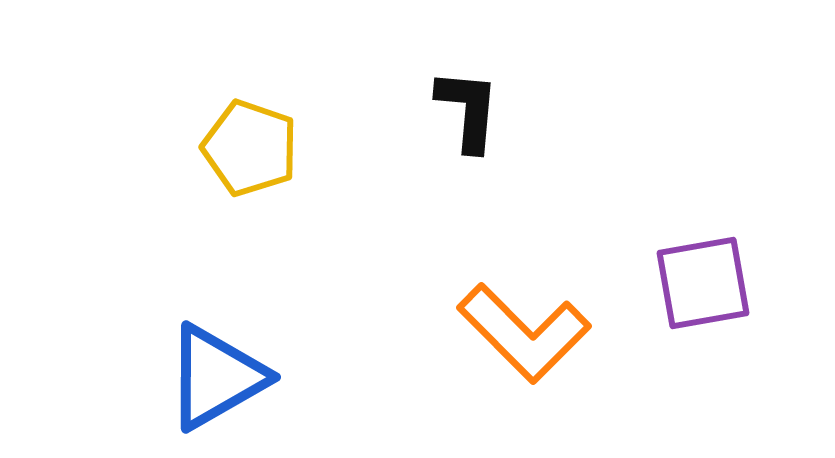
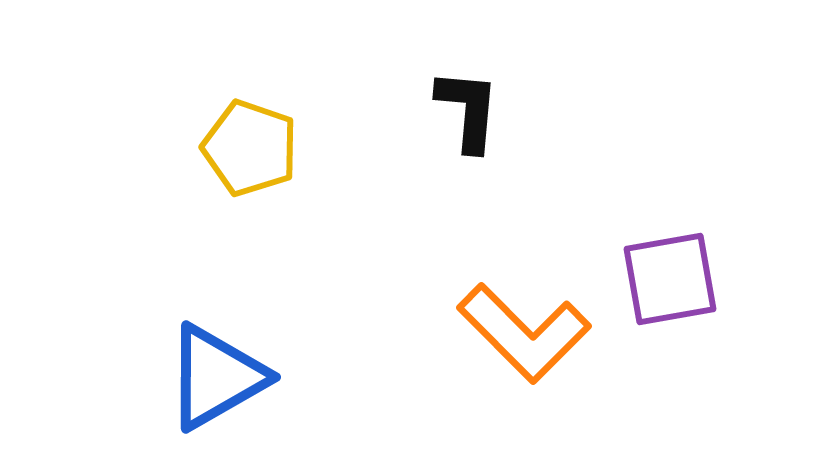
purple square: moved 33 px left, 4 px up
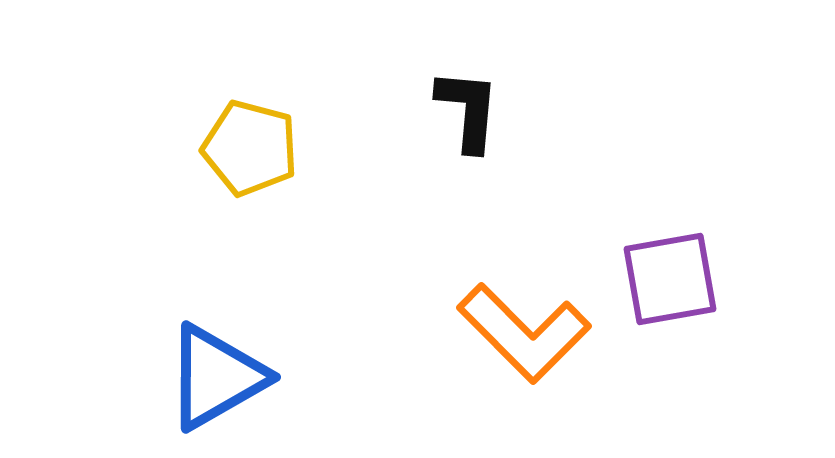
yellow pentagon: rotated 4 degrees counterclockwise
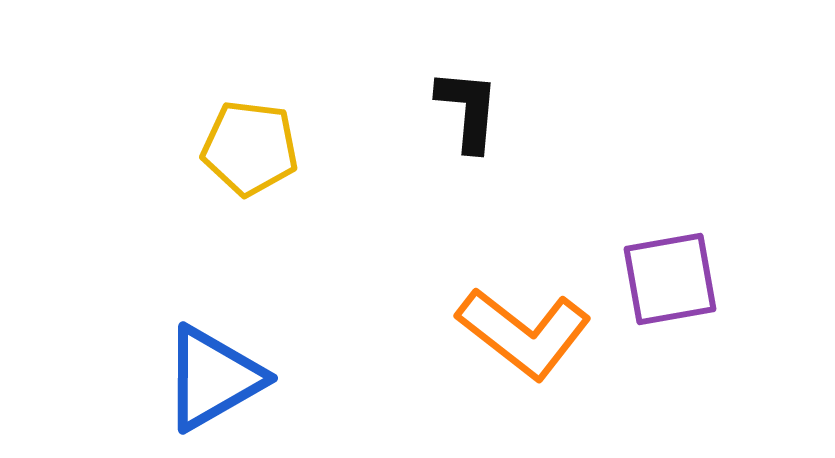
yellow pentagon: rotated 8 degrees counterclockwise
orange L-shape: rotated 7 degrees counterclockwise
blue triangle: moved 3 px left, 1 px down
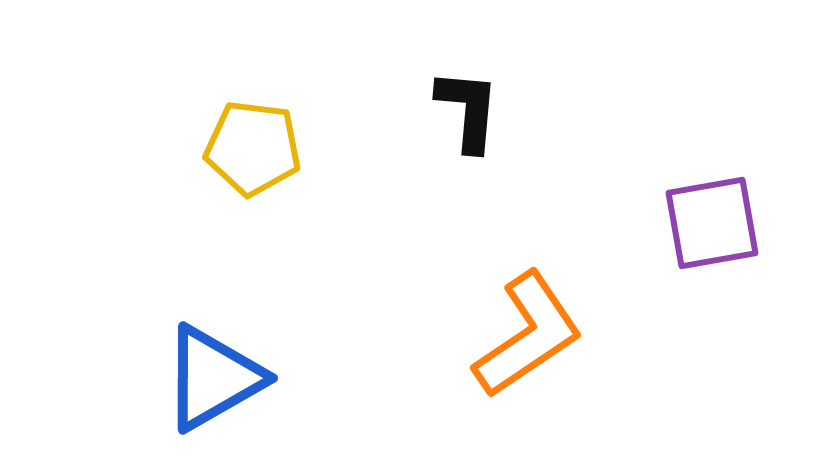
yellow pentagon: moved 3 px right
purple square: moved 42 px right, 56 px up
orange L-shape: moved 4 px right, 2 px down; rotated 72 degrees counterclockwise
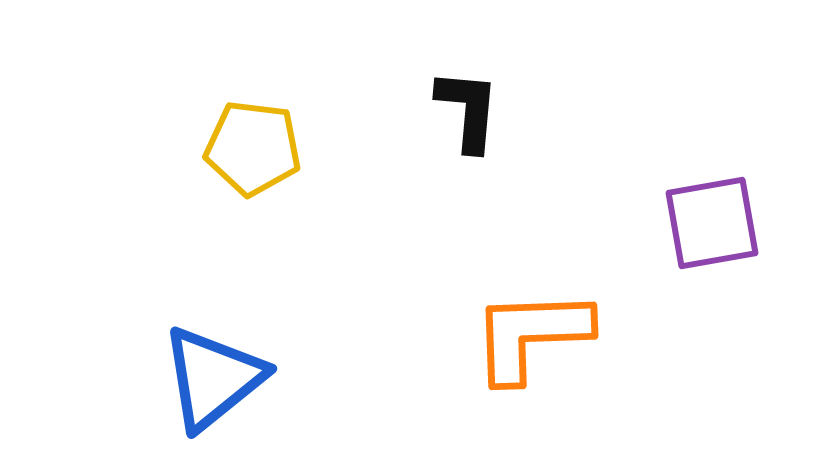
orange L-shape: moved 3 px right; rotated 148 degrees counterclockwise
blue triangle: rotated 9 degrees counterclockwise
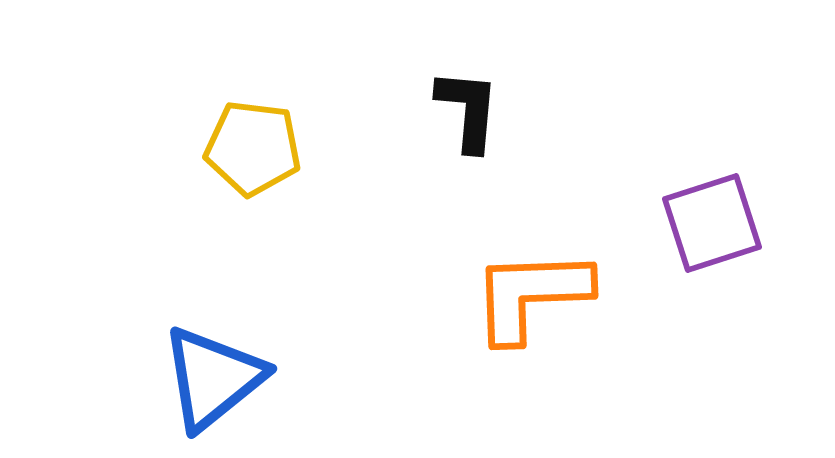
purple square: rotated 8 degrees counterclockwise
orange L-shape: moved 40 px up
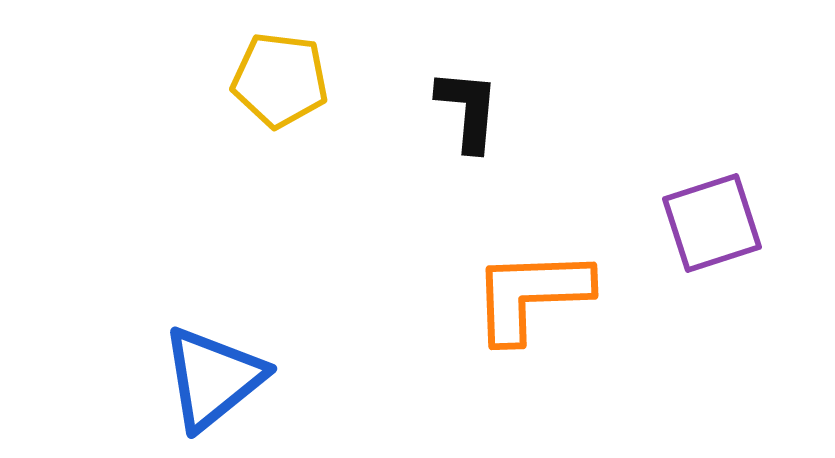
yellow pentagon: moved 27 px right, 68 px up
